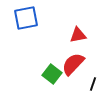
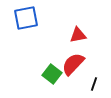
black line: moved 1 px right
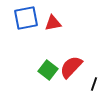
red triangle: moved 25 px left, 12 px up
red semicircle: moved 2 px left, 3 px down
green square: moved 4 px left, 4 px up
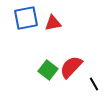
black line: rotated 48 degrees counterclockwise
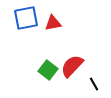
red semicircle: moved 1 px right, 1 px up
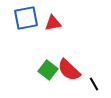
red semicircle: moved 3 px left, 4 px down; rotated 90 degrees counterclockwise
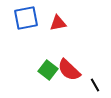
red triangle: moved 5 px right
black line: moved 1 px right, 1 px down
